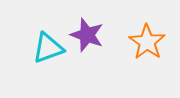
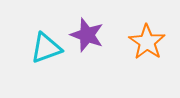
cyan triangle: moved 2 px left
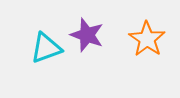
orange star: moved 3 px up
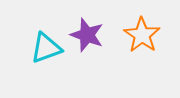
orange star: moved 5 px left, 4 px up
